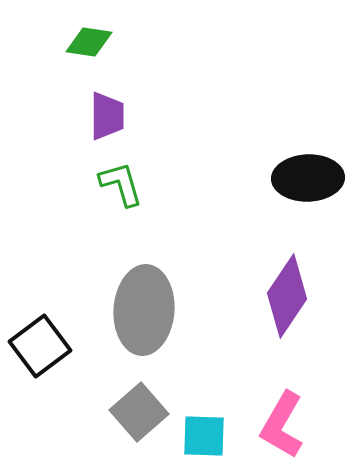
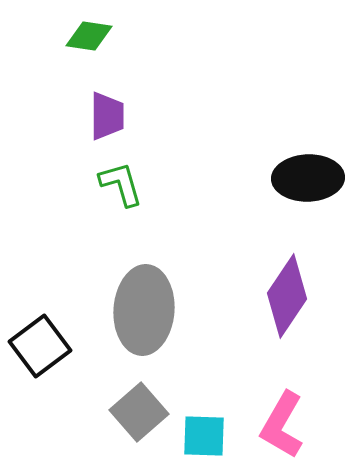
green diamond: moved 6 px up
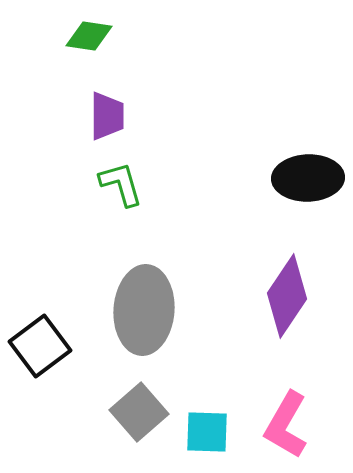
pink L-shape: moved 4 px right
cyan square: moved 3 px right, 4 px up
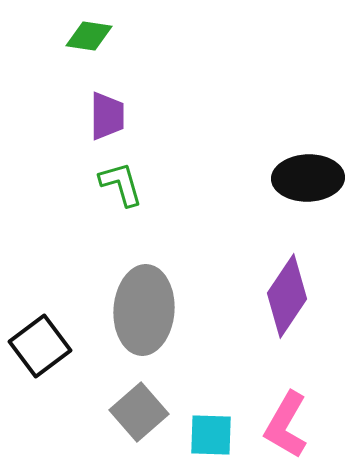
cyan square: moved 4 px right, 3 px down
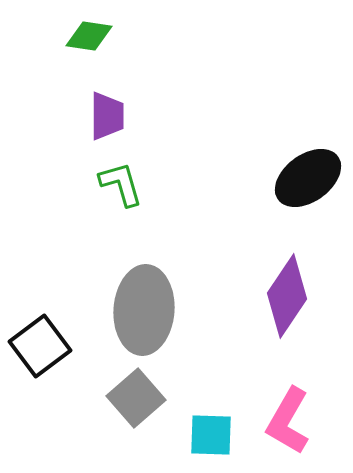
black ellipse: rotated 34 degrees counterclockwise
gray square: moved 3 px left, 14 px up
pink L-shape: moved 2 px right, 4 px up
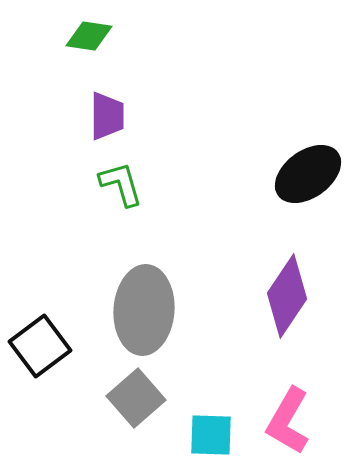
black ellipse: moved 4 px up
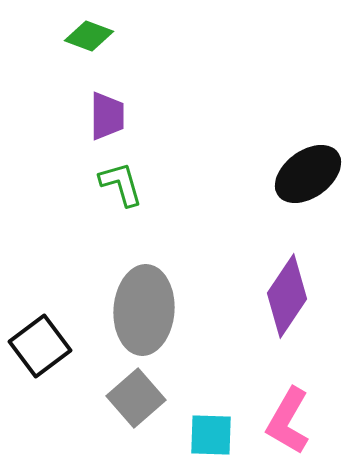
green diamond: rotated 12 degrees clockwise
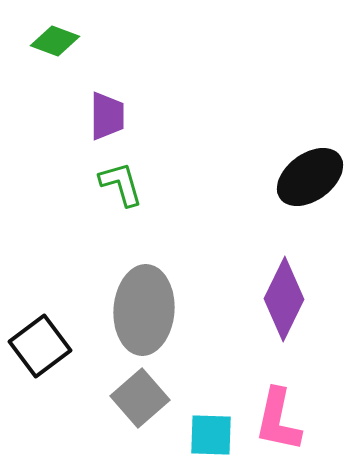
green diamond: moved 34 px left, 5 px down
black ellipse: moved 2 px right, 3 px down
purple diamond: moved 3 px left, 3 px down; rotated 8 degrees counterclockwise
gray square: moved 4 px right
pink L-shape: moved 10 px left, 1 px up; rotated 18 degrees counterclockwise
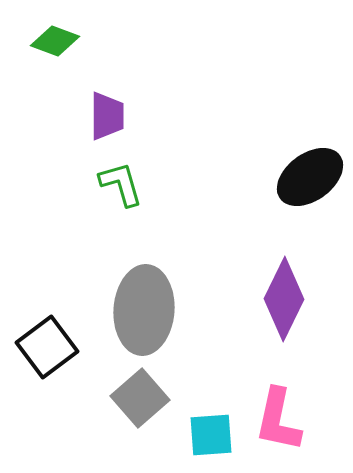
black square: moved 7 px right, 1 px down
cyan square: rotated 6 degrees counterclockwise
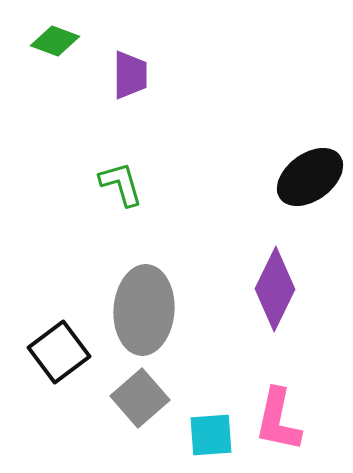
purple trapezoid: moved 23 px right, 41 px up
purple diamond: moved 9 px left, 10 px up
black square: moved 12 px right, 5 px down
